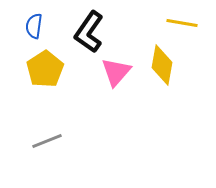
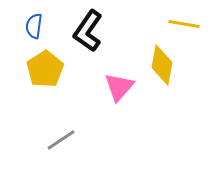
yellow line: moved 2 px right, 1 px down
black L-shape: moved 1 px left, 1 px up
pink triangle: moved 3 px right, 15 px down
gray line: moved 14 px right, 1 px up; rotated 12 degrees counterclockwise
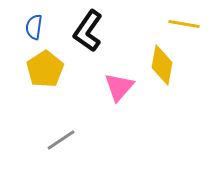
blue semicircle: moved 1 px down
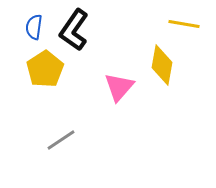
black L-shape: moved 14 px left, 1 px up
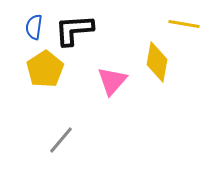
black L-shape: rotated 51 degrees clockwise
yellow diamond: moved 5 px left, 3 px up
pink triangle: moved 7 px left, 6 px up
gray line: rotated 16 degrees counterclockwise
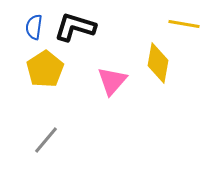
black L-shape: moved 1 px right, 3 px up; rotated 21 degrees clockwise
yellow diamond: moved 1 px right, 1 px down
gray line: moved 15 px left
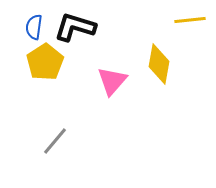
yellow line: moved 6 px right, 4 px up; rotated 16 degrees counterclockwise
yellow diamond: moved 1 px right, 1 px down
yellow pentagon: moved 7 px up
gray line: moved 9 px right, 1 px down
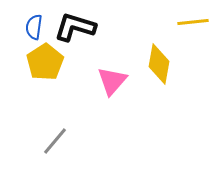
yellow line: moved 3 px right, 2 px down
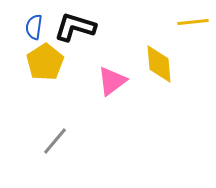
yellow diamond: rotated 15 degrees counterclockwise
pink triangle: rotated 12 degrees clockwise
